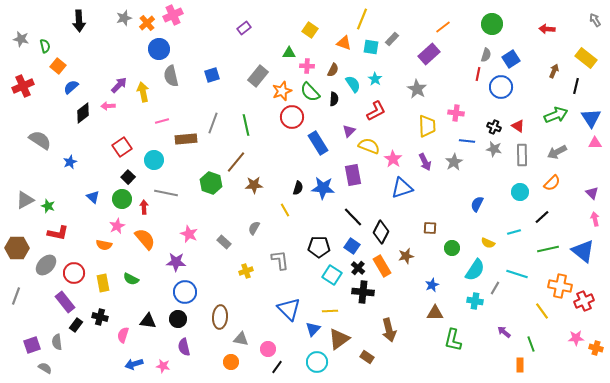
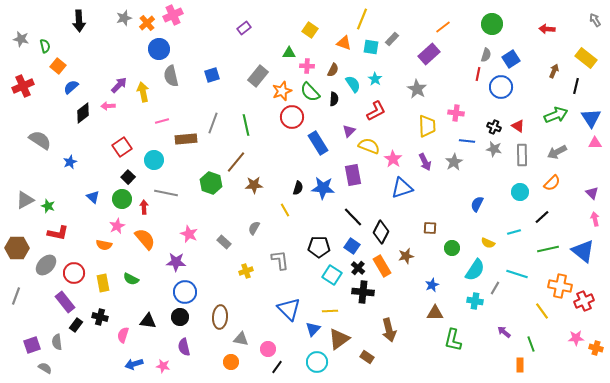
black circle at (178, 319): moved 2 px right, 2 px up
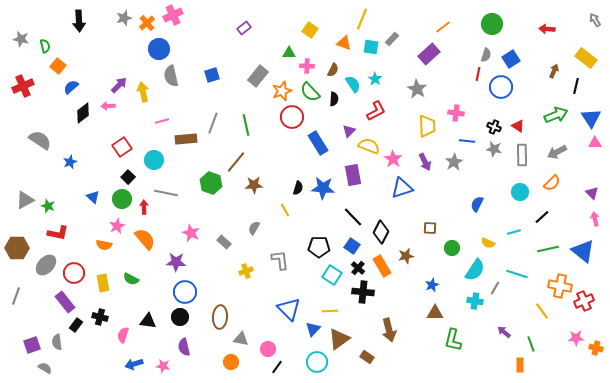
pink star at (189, 234): moved 2 px right, 1 px up
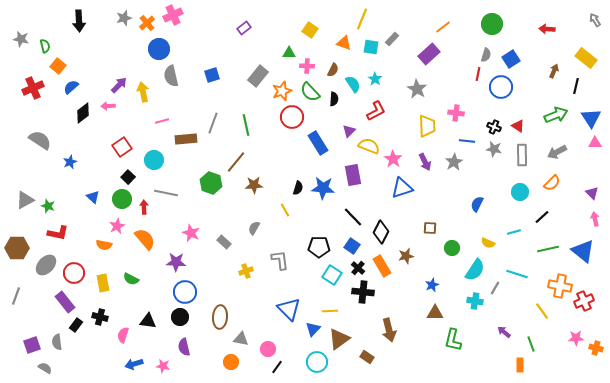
red cross at (23, 86): moved 10 px right, 2 px down
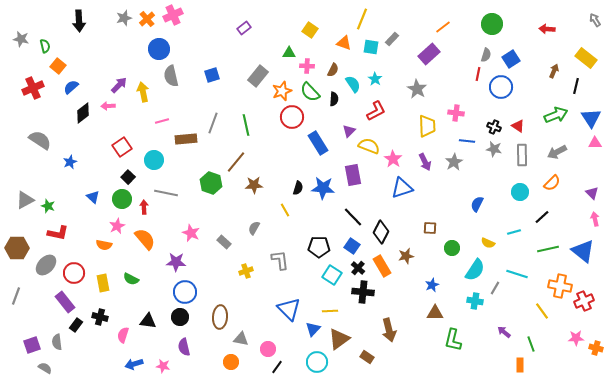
orange cross at (147, 23): moved 4 px up
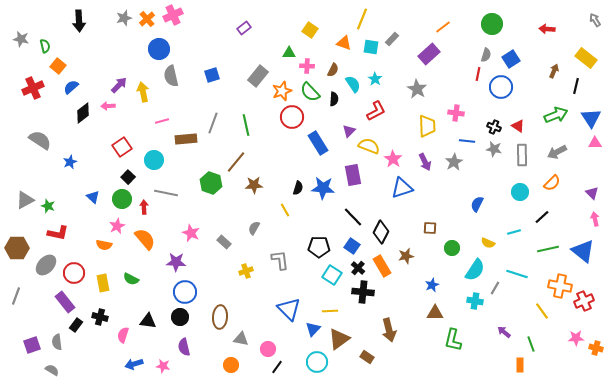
orange circle at (231, 362): moved 3 px down
gray semicircle at (45, 368): moved 7 px right, 2 px down
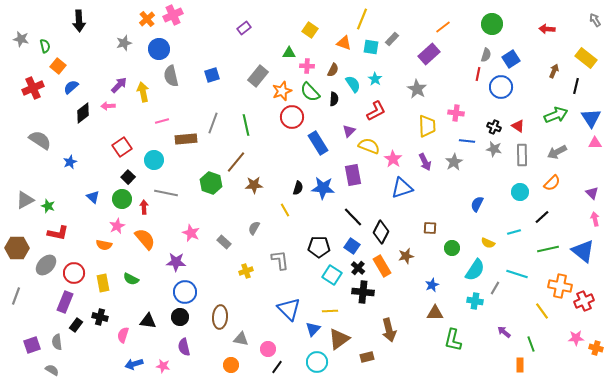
gray star at (124, 18): moved 25 px down
purple rectangle at (65, 302): rotated 60 degrees clockwise
brown rectangle at (367, 357): rotated 48 degrees counterclockwise
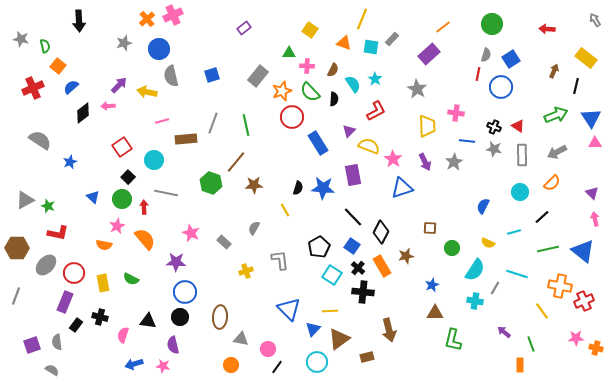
yellow arrow at (143, 92): moved 4 px right; rotated 66 degrees counterclockwise
blue semicircle at (477, 204): moved 6 px right, 2 px down
black pentagon at (319, 247): rotated 30 degrees counterclockwise
purple semicircle at (184, 347): moved 11 px left, 2 px up
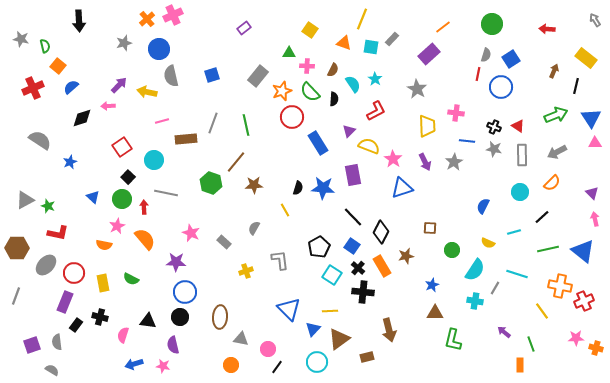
black diamond at (83, 113): moved 1 px left, 5 px down; rotated 20 degrees clockwise
green circle at (452, 248): moved 2 px down
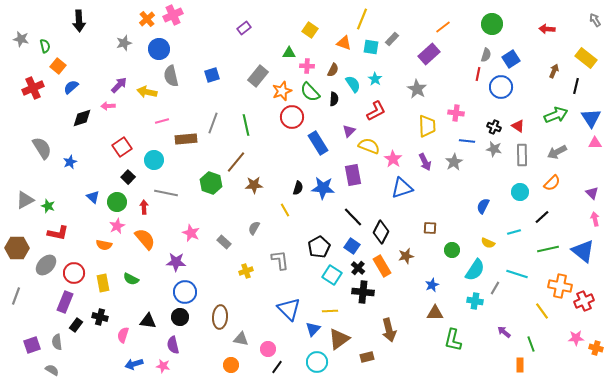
gray semicircle at (40, 140): moved 2 px right, 8 px down; rotated 25 degrees clockwise
green circle at (122, 199): moved 5 px left, 3 px down
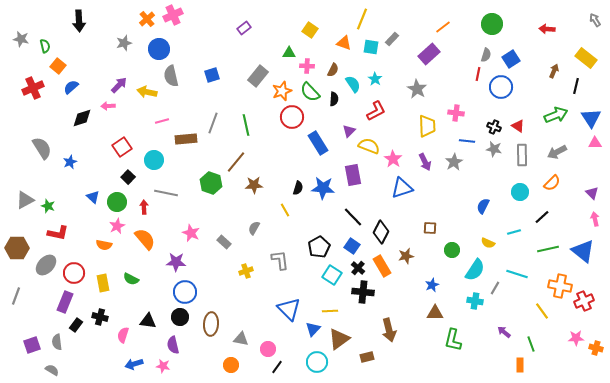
brown ellipse at (220, 317): moved 9 px left, 7 px down
